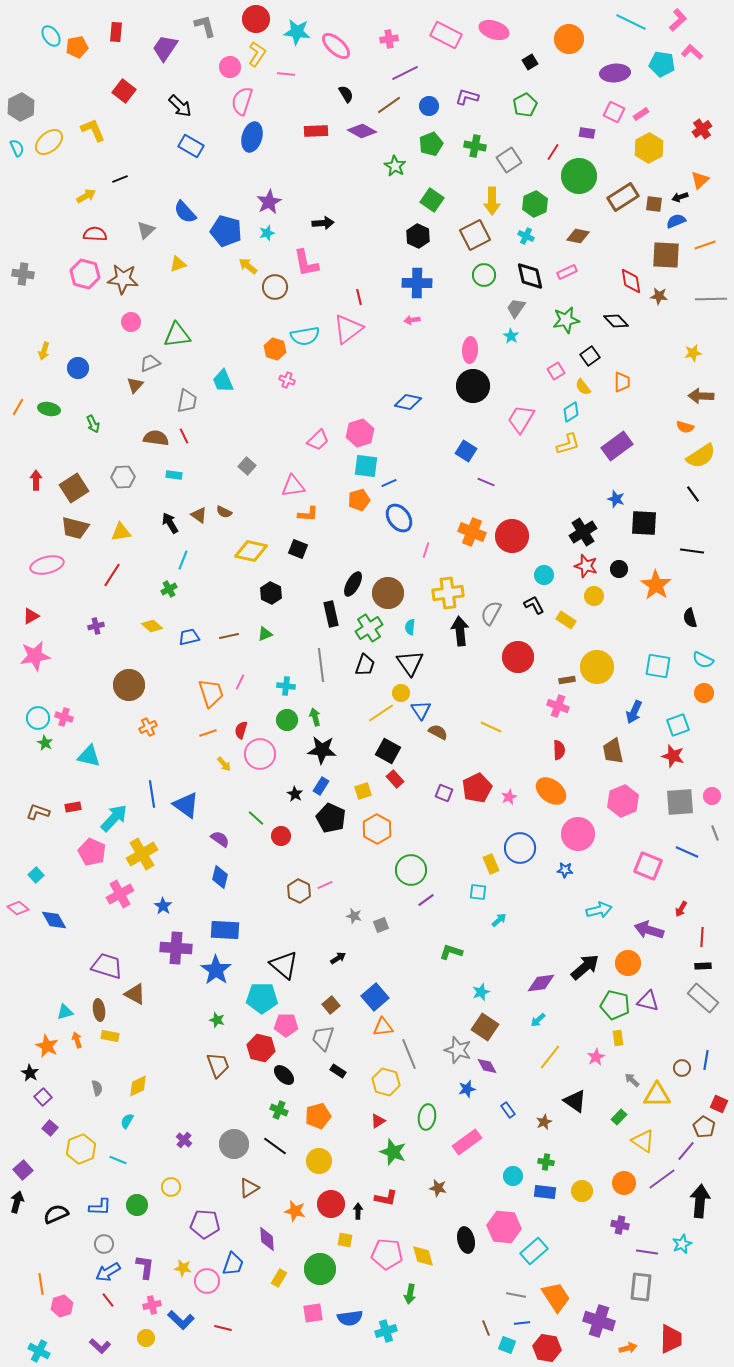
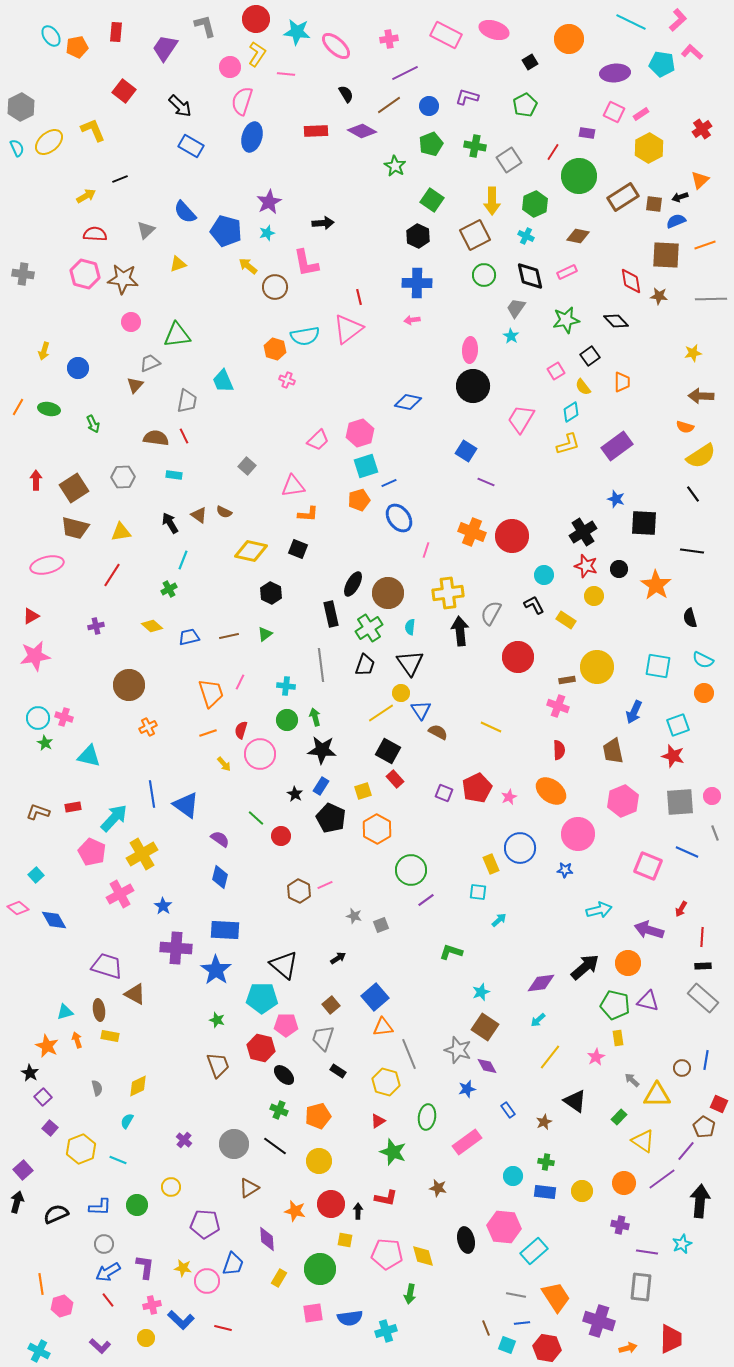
cyan square at (366, 466): rotated 25 degrees counterclockwise
green triangle at (265, 634): rotated 14 degrees counterclockwise
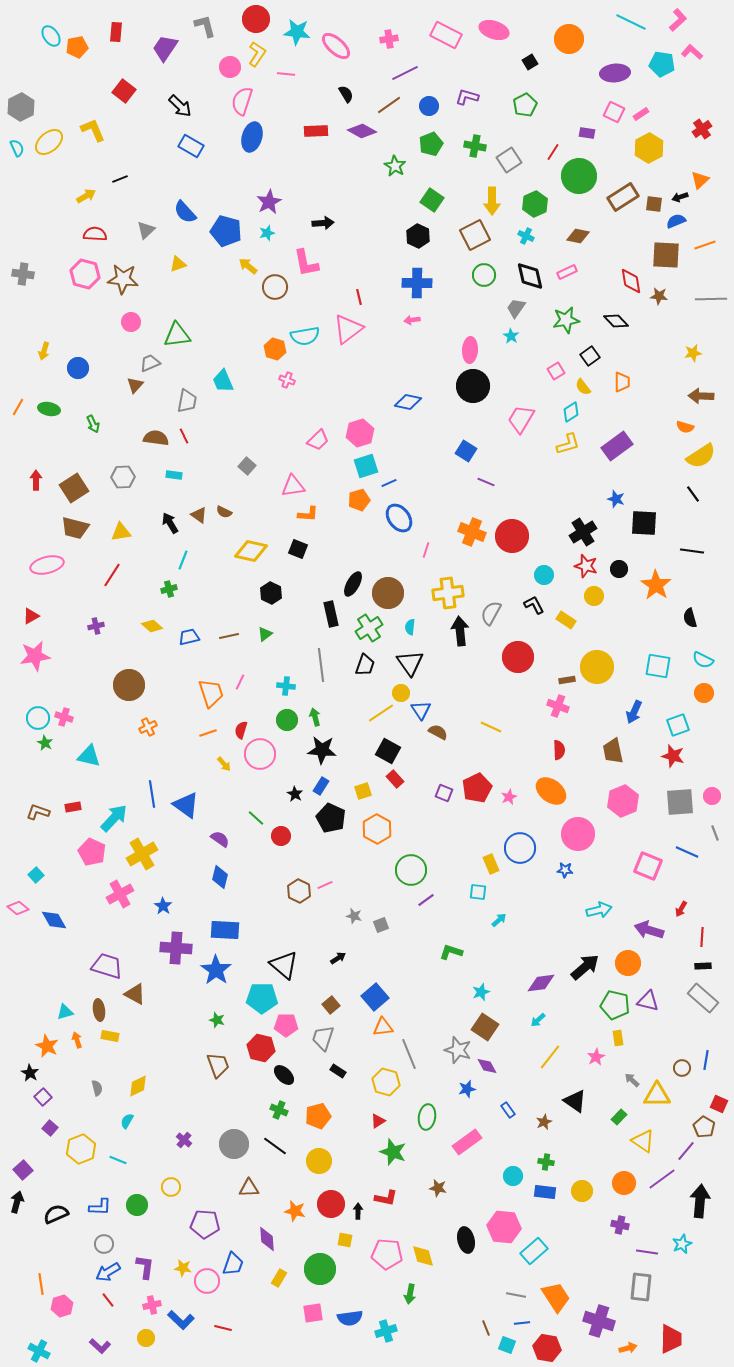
green cross at (169, 589): rotated 14 degrees clockwise
brown triangle at (249, 1188): rotated 30 degrees clockwise
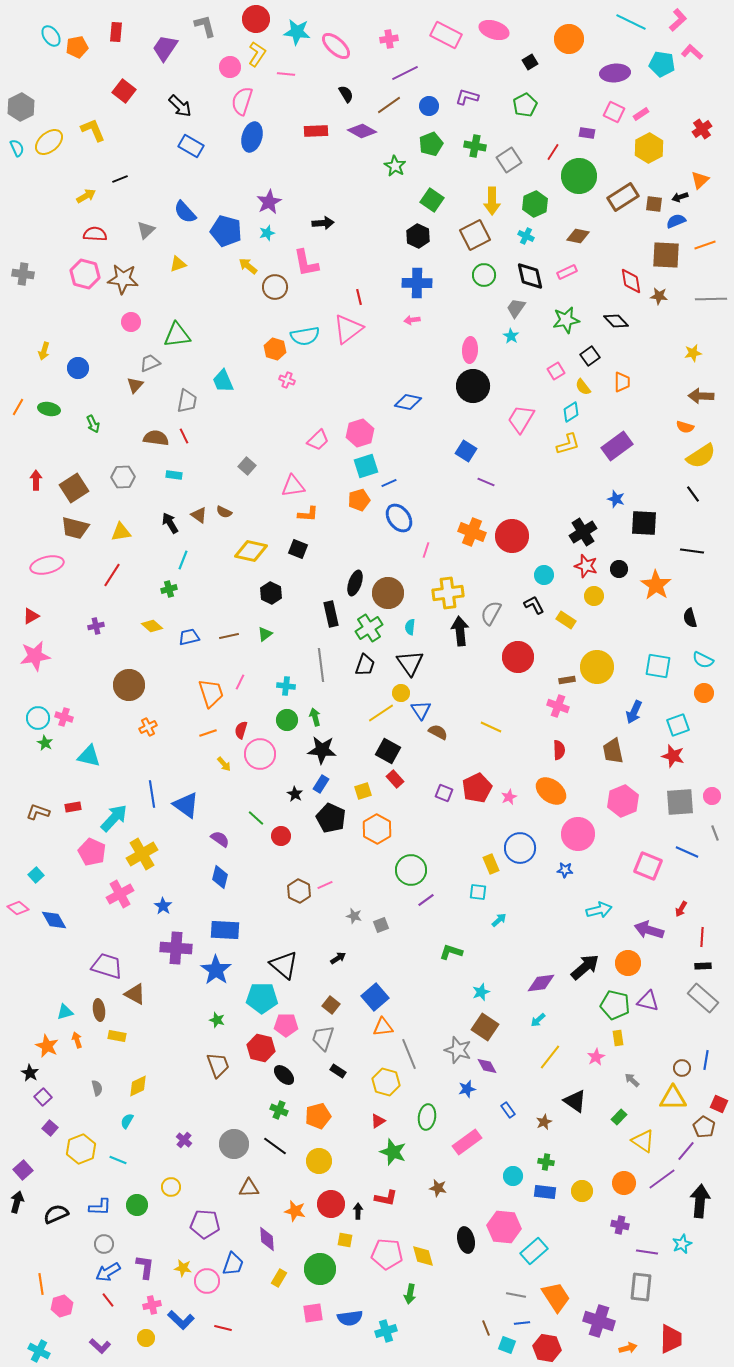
black ellipse at (353, 584): moved 2 px right, 1 px up; rotated 10 degrees counterclockwise
blue rectangle at (321, 786): moved 2 px up
brown square at (331, 1005): rotated 12 degrees counterclockwise
yellow rectangle at (110, 1036): moved 7 px right
yellow triangle at (657, 1095): moved 16 px right, 3 px down
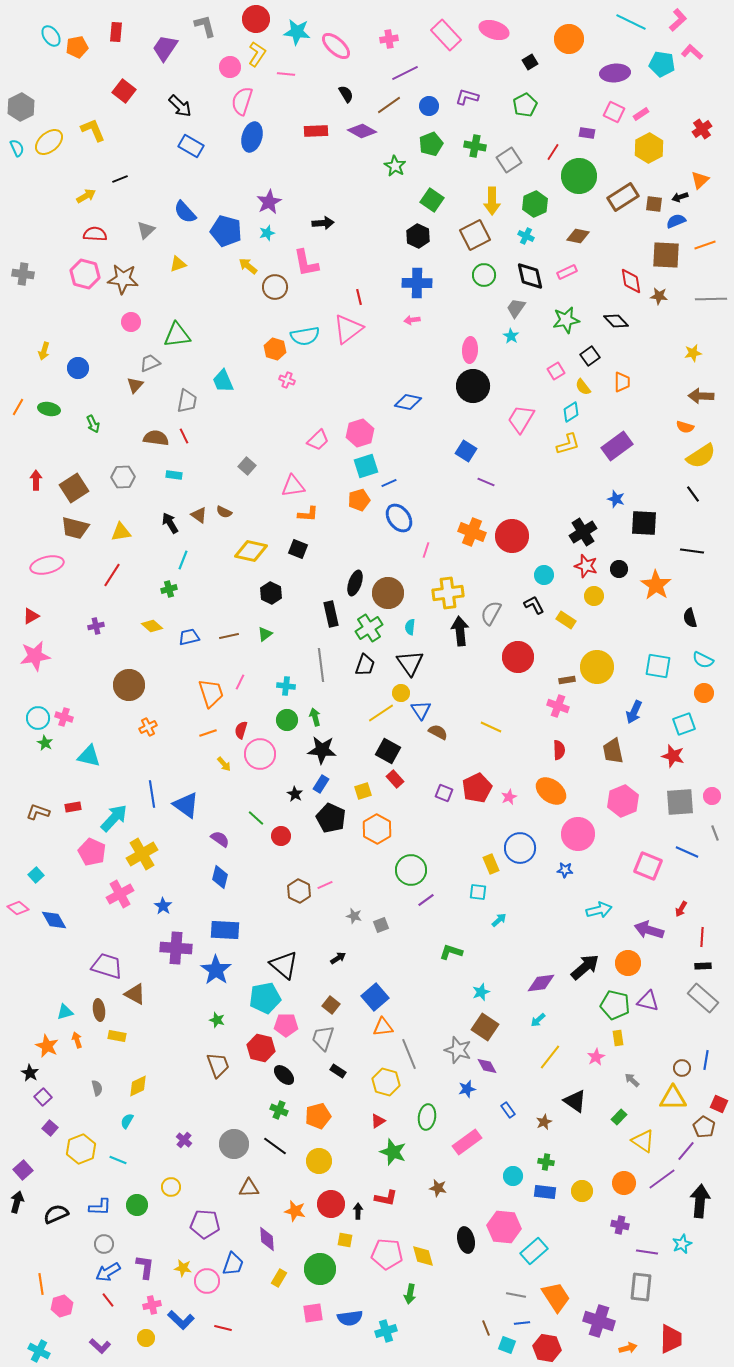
pink rectangle at (446, 35): rotated 20 degrees clockwise
cyan square at (678, 725): moved 6 px right, 1 px up
cyan pentagon at (262, 998): moved 3 px right; rotated 12 degrees counterclockwise
